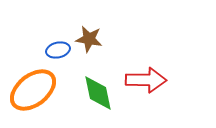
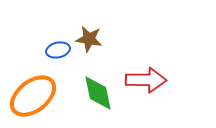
orange ellipse: moved 6 px down
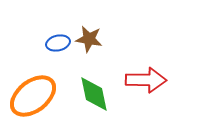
blue ellipse: moved 7 px up
green diamond: moved 4 px left, 1 px down
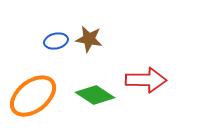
blue ellipse: moved 2 px left, 2 px up
green diamond: moved 1 px right, 1 px down; rotated 45 degrees counterclockwise
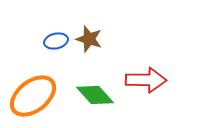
brown star: rotated 8 degrees clockwise
green diamond: rotated 15 degrees clockwise
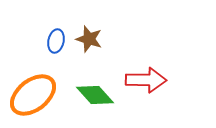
blue ellipse: rotated 65 degrees counterclockwise
orange ellipse: moved 1 px up
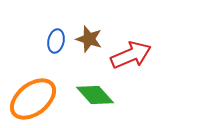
red arrow: moved 15 px left, 25 px up; rotated 24 degrees counterclockwise
orange ellipse: moved 4 px down
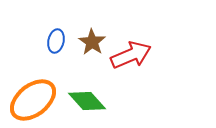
brown star: moved 3 px right, 3 px down; rotated 16 degrees clockwise
green diamond: moved 8 px left, 6 px down
orange ellipse: moved 1 px down
